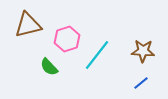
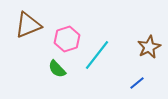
brown triangle: rotated 8 degrees counterclockwise
brown star: moved 6 px right, 4 px up; rotated 30 degrees counterclockwise
green semicircle: moved 8 px right, 2 px down
blue line: moved 4 px left
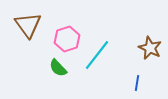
brown triangle: rotated 44 degrees counterclockwise
brown star: moved 1 px right, 1 px down; rotated 20 degrees counterclockwise
green semicircle: moved 1 px right, 1 px up
blue line: rotated 42 degrees counterclockwise
